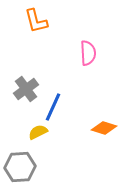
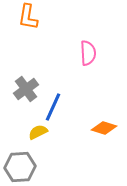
orange L-shape: moved 8 px left, 4 px up; rotated 24 degrees clockwise
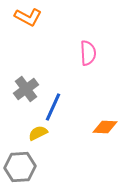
orange L-shape: rotated 72 degrees counterclockwise
orange diamond: moved 1 px right, 1 px up; rotated 15 degrees counterclockwise
yellow semicircle: moved 1 px down
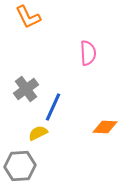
orange L-shape: rotated 36 degrees clockwise
gray hexagon: moved 1 px up
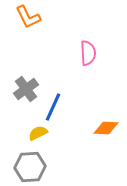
orange diamond: moved 1 px right, 1 px down
gray hexagon: moved 10 px right, 1 px down
